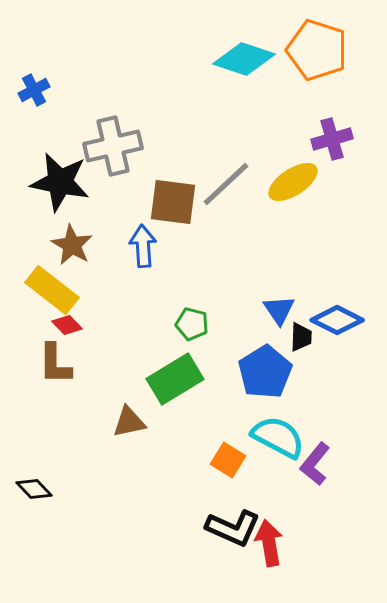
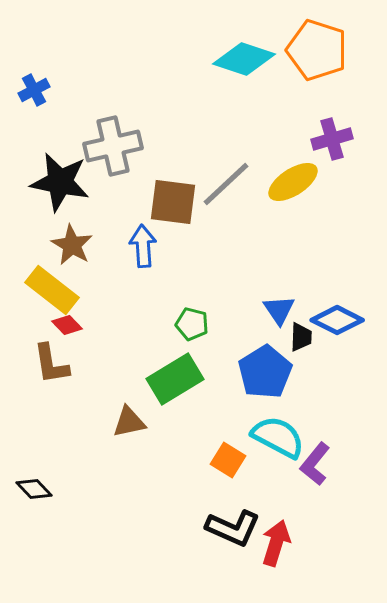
brown L-shape: moved 4 px left; rotated 9 degrees counterclockwise
red arrow: moved 7 px right; rotated 27 degrees clockwise
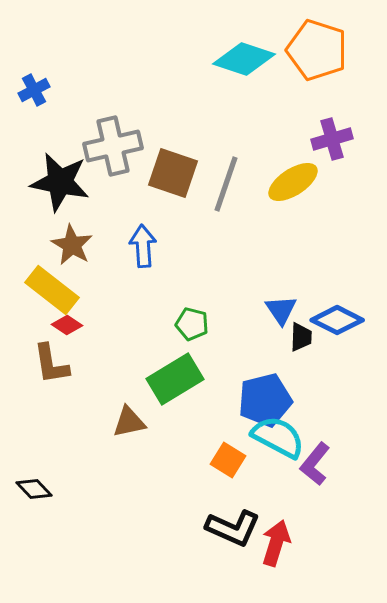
gray line: rotated 28 degrees counterclockwise
brown square: moved 29 px up; rotated 12 degrees clockwise
blue triangle: moved 2 px right
red diamond: rotated 12 degrees counterclockwise
blue pentagon: moved 28 px down; rotated 18 degrees clockwise
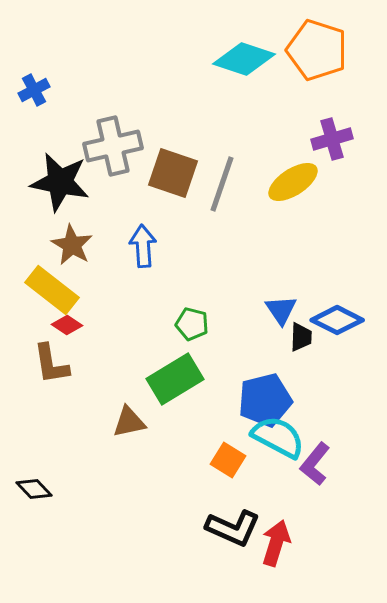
gray line: moved 4 px left
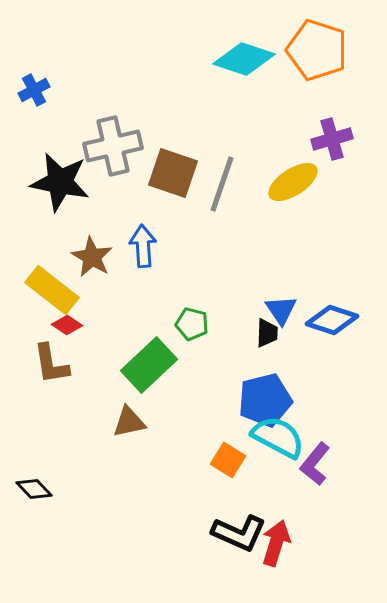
brown star: moved 20 px right, 12 px down
blue diamond: moved 5 px left; rotated 9 degrees counterclockwise
black trapezoid: moved 34 px left, 4 px up
green rectangle: moved 26 px left, 14 px up; rotated 12 degrees counterclockwise
black L-shape: moved 6 px right, 5 px down
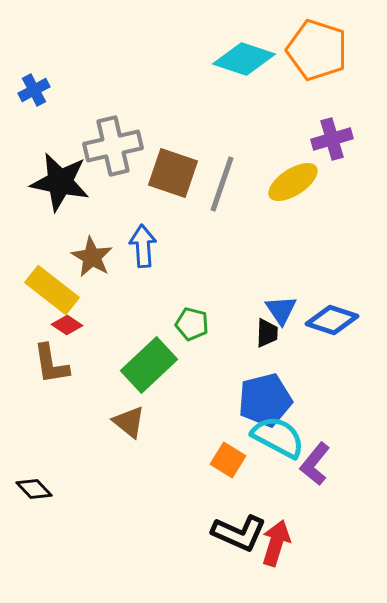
brown triangle: rotated 51 degrees clockwise
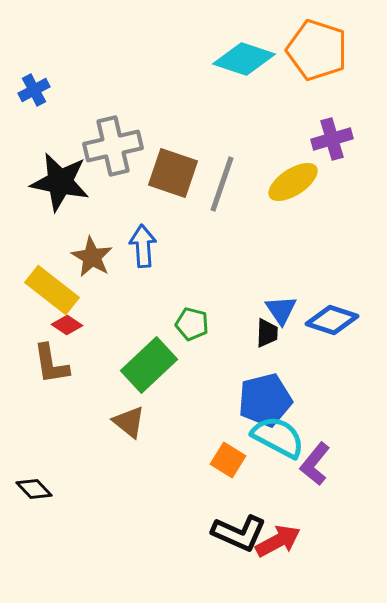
red arrow: moved 2 px right, 2 px up; rotated 45 degrees clockwise
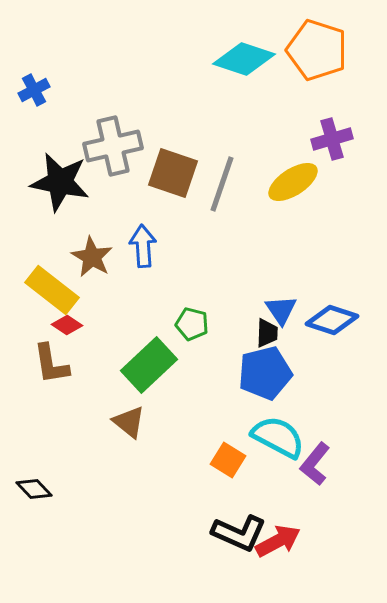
blue pentagon: moved 27 px up
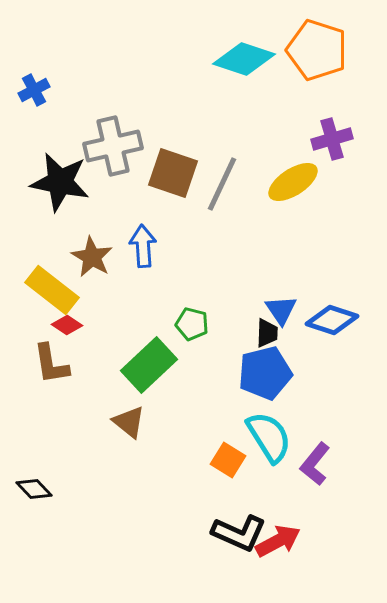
gray line: rotated 6 degrees clockwise
cyan semicircle: moved 9 px left; rotated 30 degrees clockwise
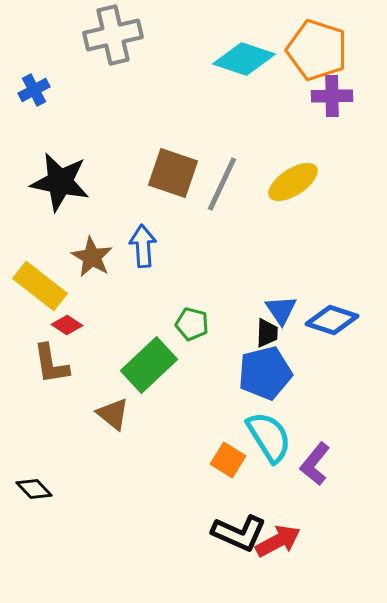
purple cross: moved 43 px up; rotated 15 degrees clockwise
gray cross: moved 111 px up
yellow rectangle: moved 12 px left, 4 px up
brown triangle: moved 16 px left, 8 px up
